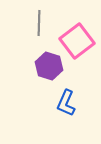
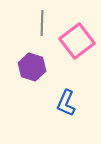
gray line: moved 3 px right
purple hexagon: moved 17 px left, 1 px down
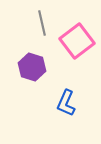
gray line: rotated 15 degrees counterclockwise
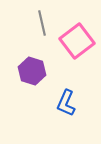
purple hexagon: moved 4 px down
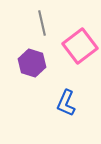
pink square: moved 3 px right, 5 px down
purple hexagon: moved 8 px up
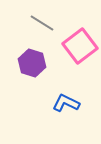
gray line: rotated 45 degrees counterclockwise
blue L-shape: rotated 92 degrees clockwise
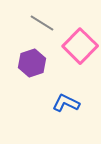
pink square: rotated 8 degrees counterclockwise
purple hexagon: rotated 24 degrees clockwise
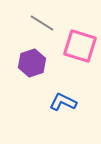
pink square: rotated 28 degrees counterclockwise
blue L-shape: moved 3 px left, 1 px up
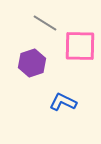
gray line: moved 3 px right
pink square: rotated 16 degrees counterclockwise
